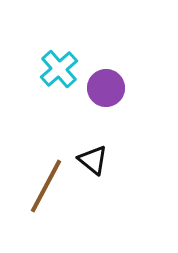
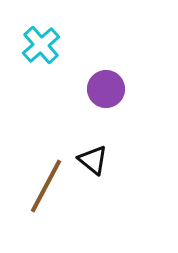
cyan cross: moved 18 px left, 24 px up
purple circle: moved 1 px down
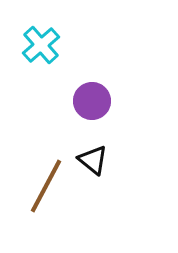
purple circle: moved 14 px left, 12 px down
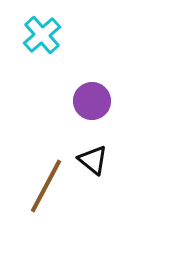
cyan cross: moved 1 px right, 10 px up
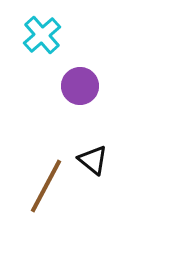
purple circle: moved 12 px left, 15 px up
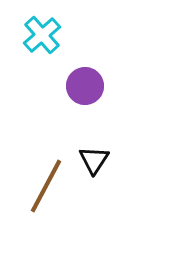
purple circle: moved 5 px right
black triangle: moved 1 px right; rotated 24 degrees clockwise
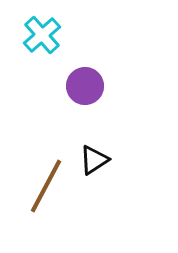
black triangle: rotated 24 degrees clockwise
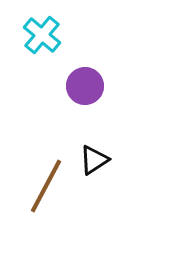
cyan cross: rotated 9 degrees counterclockwise
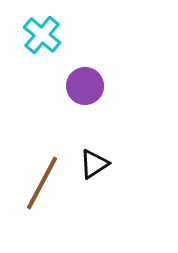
black triangle: moved 4 px down
brown line: moved 4 px left, 3 px up
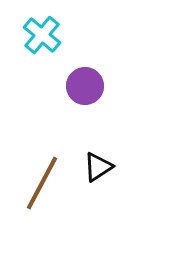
black triangle: moved 4 px right, 3 px down
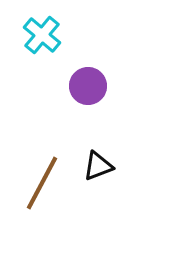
purple circle: moved 3 px right
black triangle: moved 1 px up; rotated 12 degrees clockwise
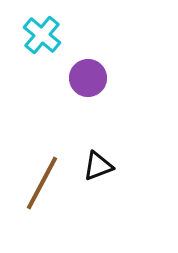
purple circle: moved 8 px up
